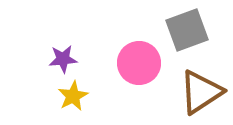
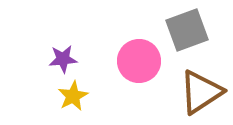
pink circle: moved 2 px up
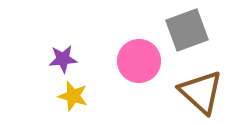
brown triangle: rotated 45 degrees counterclockwise
yellow star: rotated 28 degrees counterclockwise
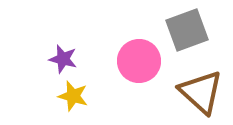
purple star: rotated 20 degrees clockwise
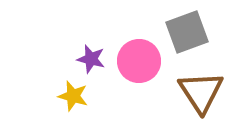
gray square: moved 2 px down
purple star: moved 28 px right
brown triangle: rotated 15 degrees clockwise
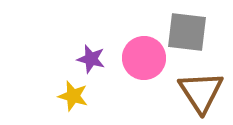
gray square: rotated 27 degrees clockwise
pink circle: moved 5 px right, 3 px up
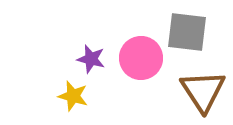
pink circle: moved 3 px left
brown triangle: moved 2 px right, 1 px up
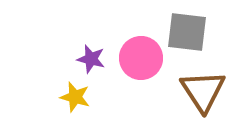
yellow star: moved 2 px right, 1 px down
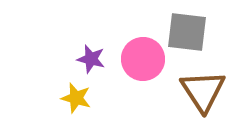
pink circle: moved 2 px right, 1 px down
yellow star: moved 1 px right, 1 px down
